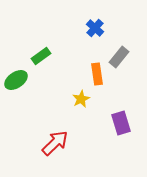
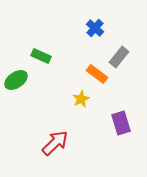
green rectangle: rotated 60 degrees clockwise
orange rectangle: rotated 45 degrees counterclockwise
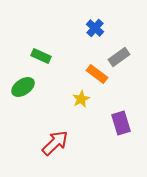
gray rectangle: rotated 15 degrees clockwise
green ellipse: moved 7 px right, 7 px down
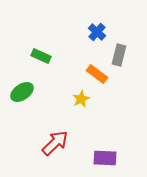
blue cross: moved 2 px right, 4 px down
gray rectangle: moved 2 px up; rotated 40 degrees counterclockwise
green ellipse: moved 1 px left, 5 px down
purple rectangle: moved 16 px left, 35 px down; rotated 70 degrees counterclockwise
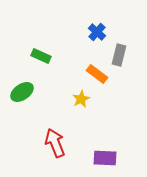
red arrow: rotated 68 degrees counterclockwise
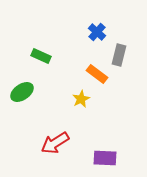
red arrow: rotated 100 degrees counterclockwise
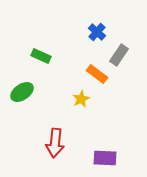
gray rectangle: rotated 20 degrees clockwise
red arrow: rotated 52 degrees counterclockwise
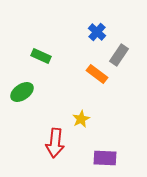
yellow star: moved 20 px down
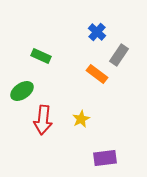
green ellipse: moved 1 px up
red arrow: moved 12 px left, 23 px up
purple rectangle: rotated 10 degrees counterclockwise
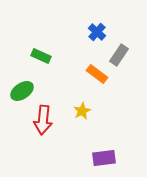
yellow star: moved 1 px right, 8 px up
purple rectangle: moved 1 px left
